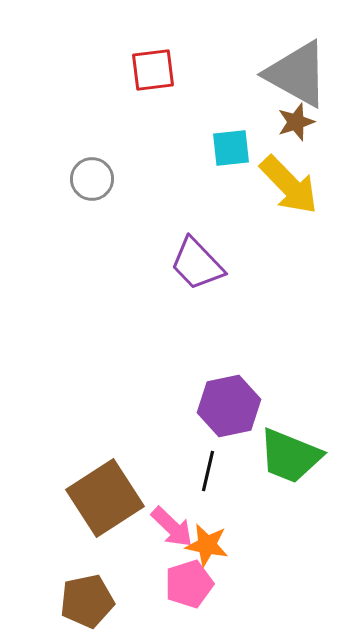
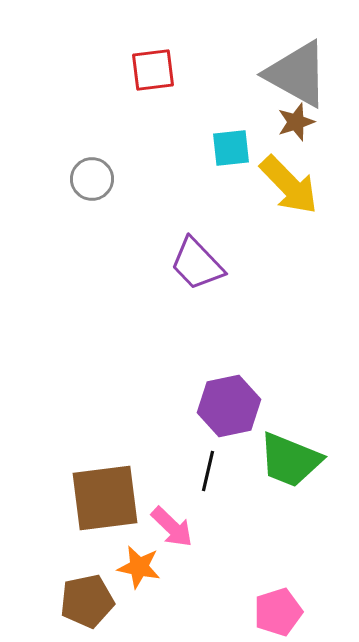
green trapezoid: moved 4 px down
brown square: rotated 26 degrees clockwise
orange star: moved 68 px left, 22 px down
pink pentagon: moved 89 px right, 28 px down
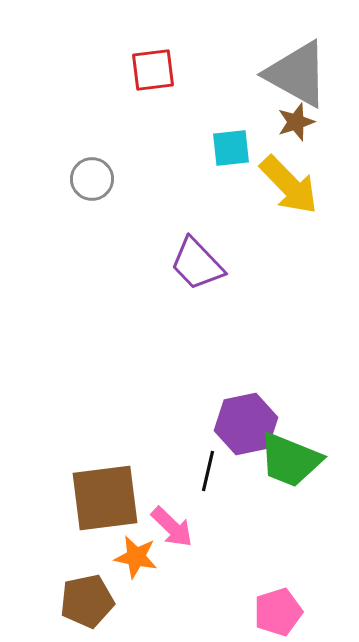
purple hexagon: moved 17 px right, 18 px down
orange star: moved 3 px left, 10 px up
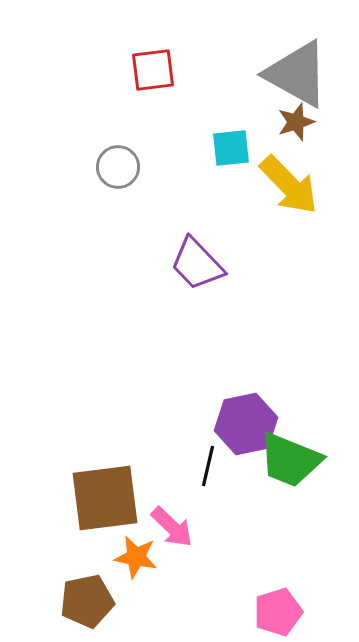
gray circle: moved 26 px right, 12 px up
black line: moved 5 px up
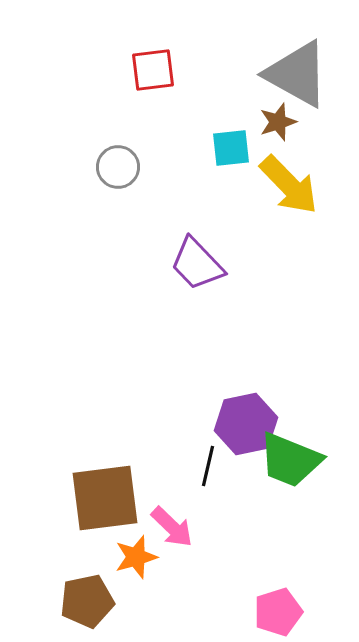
brown star: moved 18 px left
orange star: rotated 27 degrees counterclockwise
